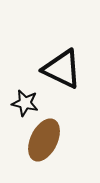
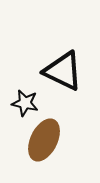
black triangle: moved 1 px right, 2 px down
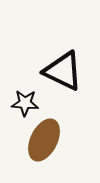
black star: rotated 8 degrees counterclockwise
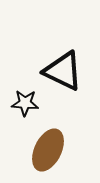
brown ellipse: moved 4 px right, 10 px down
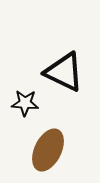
black triangle: moved 1 px right, 1 px down
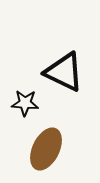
brown ellipse: moved 2 px left, 1 px up
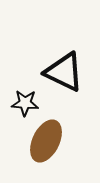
brown ellipse: moved 8 px up
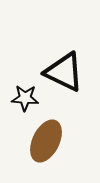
black star: moved 5 px up
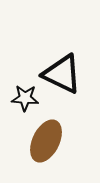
black triangle: moved 2 px left, 2 px down
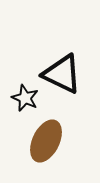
black star: rotated 20 degrees clockwise
